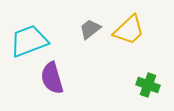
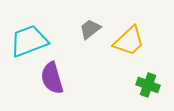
yellow trapezoid: moved 11 px down
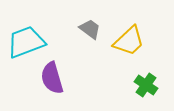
gray trapezoid: rotated 75 degrees clockwise
cyan trapezoid: moved 3 px left, 1 px down
green cross: moved 2 px left; rotated 15 degrees clockwise
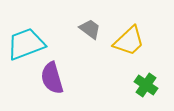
cyan trapezoid: moved 2 px down
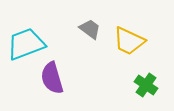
yellow trapezoid: rotated 68 degrees clockwise
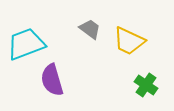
purple semicircle: moved 2 px down
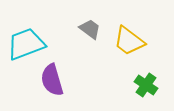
yellow trapezoid: rotated 12 degrees clockwise
